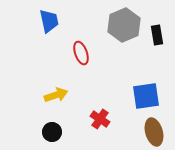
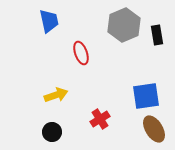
red cross: rotated 24 degrees clockwise
brown ellipse: moved 3 px up; rotated 16 degrees counterclockwise
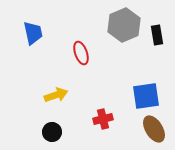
blue trapezoid: moved 16 px left, 12 px down
red cross: moved 3 px right; rotated 18 degrees clockwise
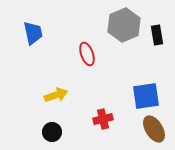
red ellipse: moved 6 px right, 1 px down
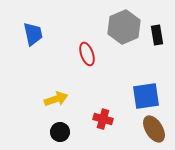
gray hexagon: moved 2 px down
blue trapezoid: moved 1 px down
yellow arrow: moved 4 px down
red cross: rotated 30 degrees clockwise
black circle: moved 8 px right
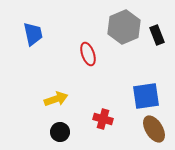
black rectangle: rotated 12 degrees counterclockwise
red ellipse: moved 1 px right
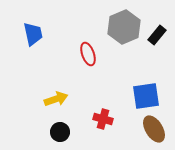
black rectangle: rotated 60 degrees clockwise
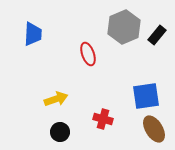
blue trapezoid: rotated 15 degrees clockwise
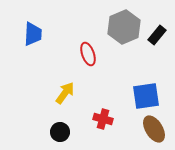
yellow arrow: moved 9 px right, 6 px up; rotated 35 degrees counterclockwise
